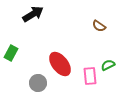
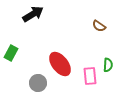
green semicircle: rotated 120 degrees clockwise
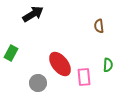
brown semicircle: rotated 48 degrees clockwise
pink rectangle: moved 6 px left, 1 px down
